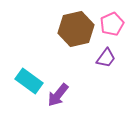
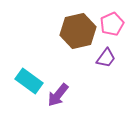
brown hexagon: moved 2 px right, 2 px down
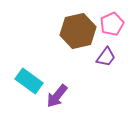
purple trapezoid: moved 1 px up
purple arrow: moved 1 px left, 1 px down
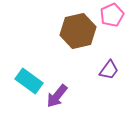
pink pentagon: moved 9 px up
purple trapezoid: moved 3 px right, 13 px down
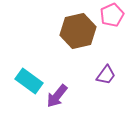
purple trapezoid: moved 3 px left, 5 px down
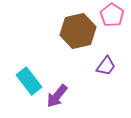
pink pentagon: rotated 15 degrees counterclockwise
purple trapezoid: moved 9 px up
cyan rectangle: rotated 16 degrees clockwise
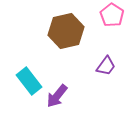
brown hexagon: moved 12 px left
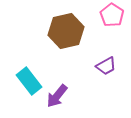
purple trapezoid: rotated 25 degrees clockwise
